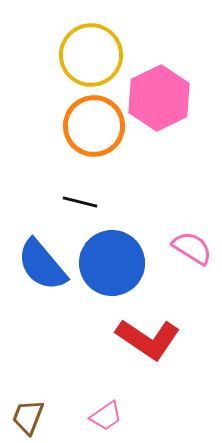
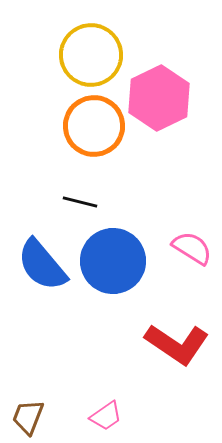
blue circle: moved 1 px right, 2 px up
red L-shape: moved 29 px right, 5 px down
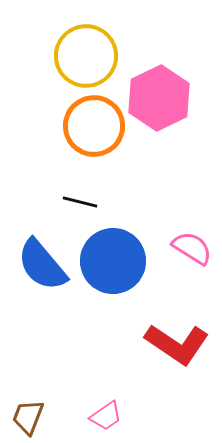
yellow circle: moved 5 px left, 1 px down
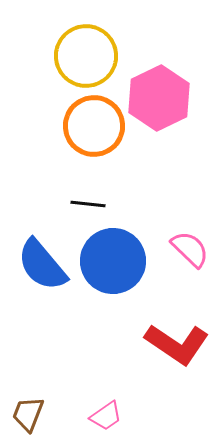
black line: moved 8 px right, 2 px down; rotated 8 degrees counterclockwise
pink semicircle: moved 2 px left, 1 px down; rotated 12 degrees clockwise
brown trapezoid: moved 3 px up
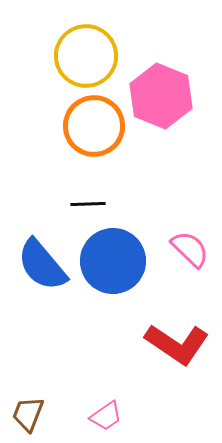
pink hexagon: moved 2 px right, 2 px up; rotated 12 degrees counterclockwise
black line: rotated 8 degrees counterclockwise
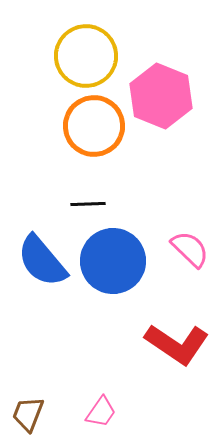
blue semicircle: moved 4 px up
pink trapezoid: moved 5 px left, 4 px up; rotated 20 degrees counterclockwise
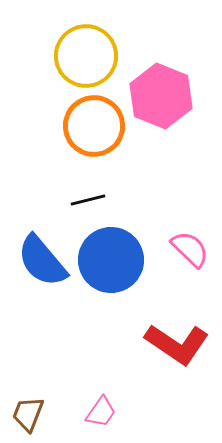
black line: moved 4 px up; rotated 12 degrees counterclockwise
blue circle: moved 2 px left, 1 px up
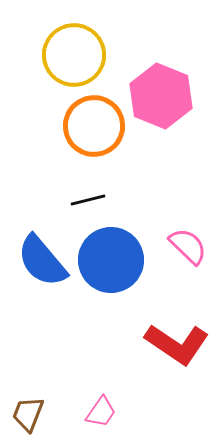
yellow circle: moved 12 px left, 1 px up
pink semicircle: moved 2 px left, 3 px up
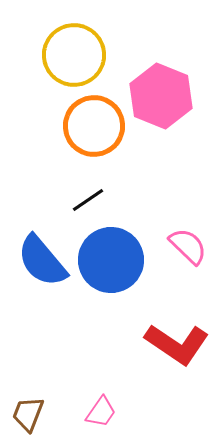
black line: rotated 20 degrees counterclockwise
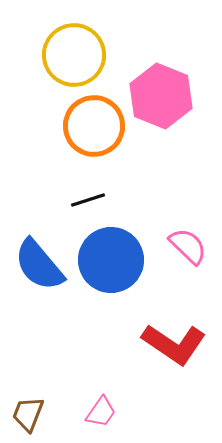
black line: rotated 16 degrees clockwise
blue semicircle: moved 3 px left, 4 px down
red L-shape: moved 3 px left
